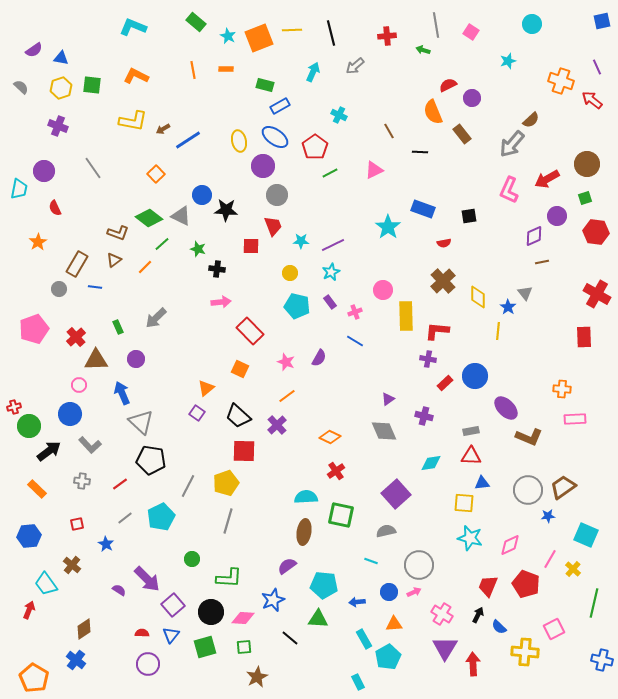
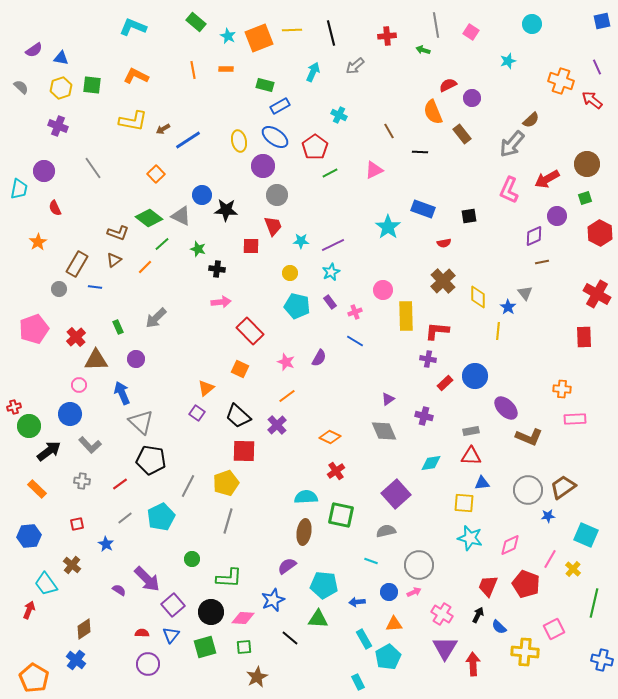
red hexagon at (596, 232): moved 4 px right, 1 px down; rotated 20 degrees clockwise
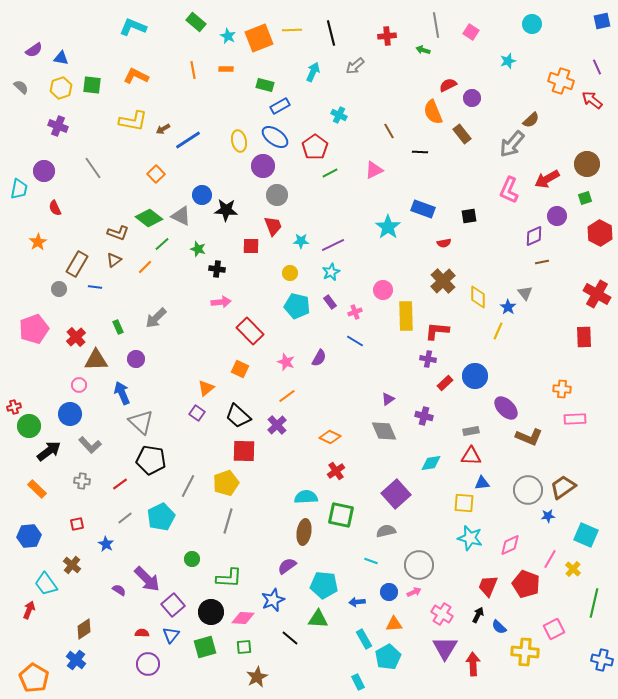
yellow line at (498, 331): rotated 18 degrees clockwise
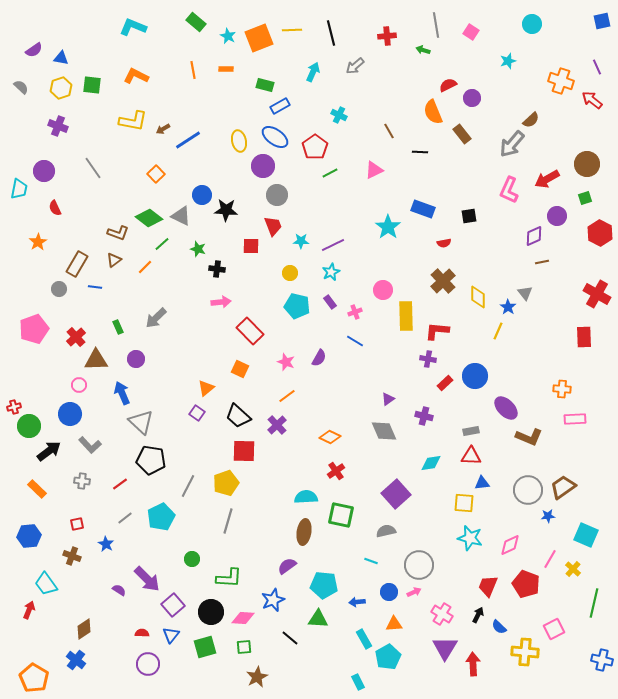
brown cross at (72, 565): moved 9 px up; rotated 18 degrees counterclockwise
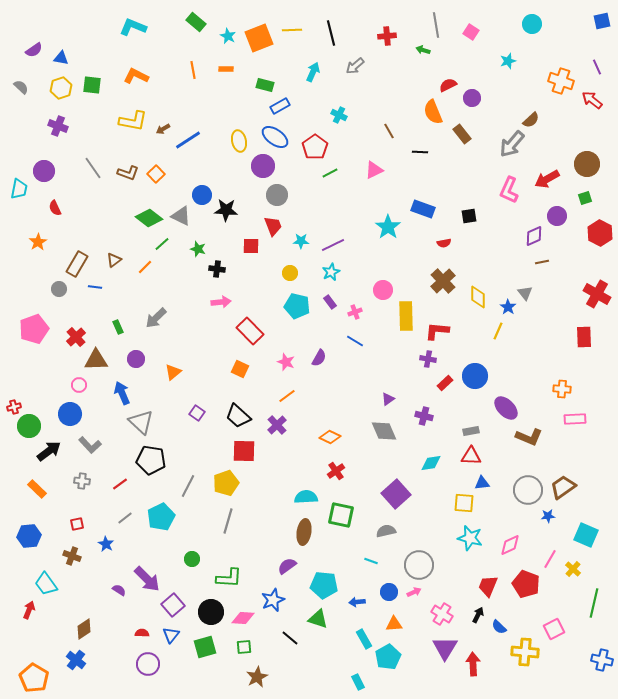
brown L-shape at (118, 233): moved 10 px right, 60 px up
orange triangle at (206, 388): moved 33 px left, 16 px up
green triangle at (318, 619): rotated 15 degrees clockwise
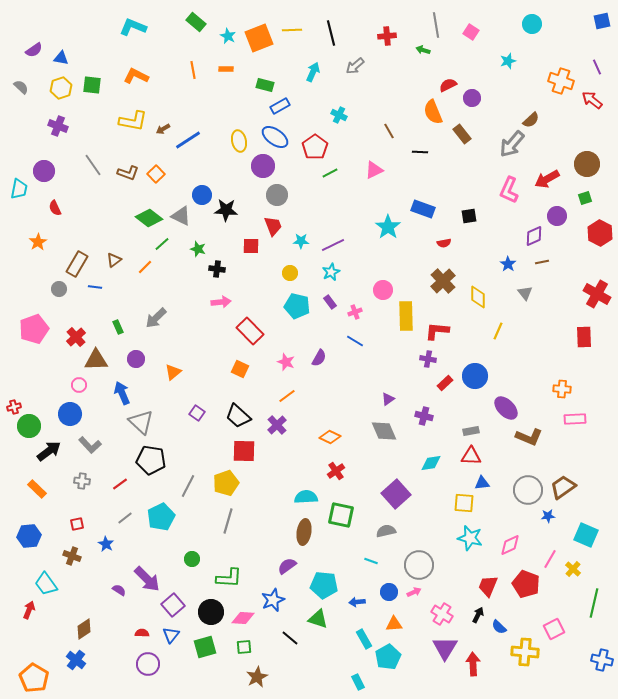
gray line at (93, 168): moved 3 px up
blue star at (508, 307): moved 43 px up
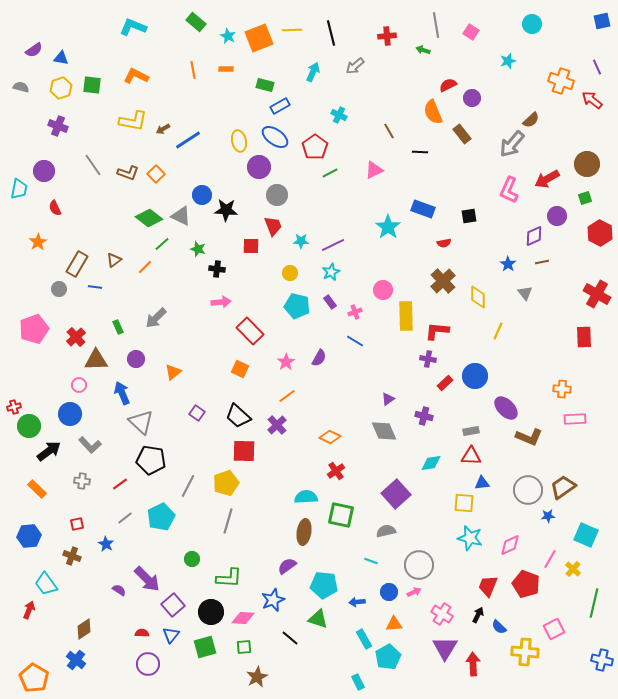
gray semicircle at (21, 87): rotated 28 degrees counterclockwise
purple circle at (263, 166): moved 4 px left, 1 px down
pink star at (286, 362): rotated 18 degrees clockwise
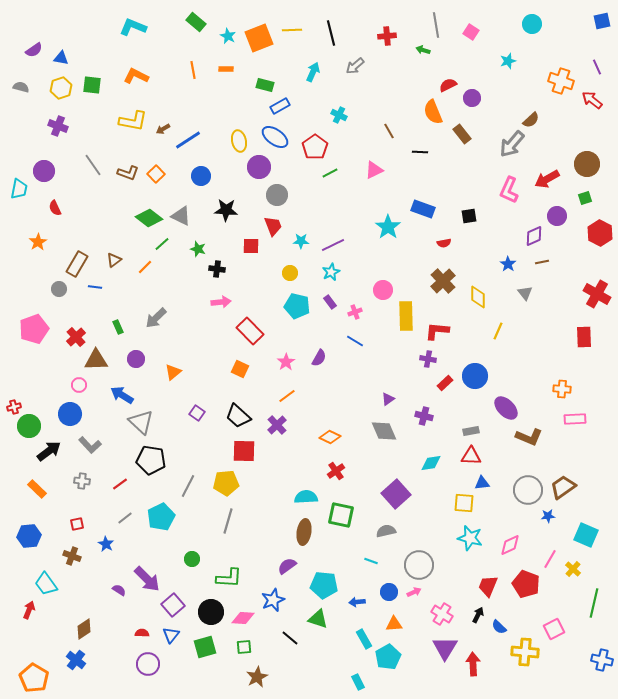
blue circle at (202, 195): moved 1 px left, 19 px up
blue arrow at (122, 393): moved 2 px down; rotated 35 degrees counterclockwise
yellow pentagon at (226, 483): rotated 15 degrees clockwise
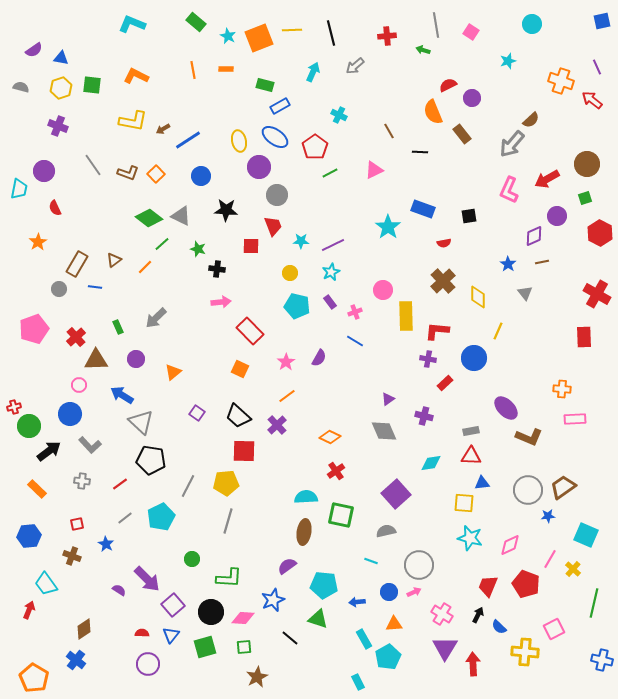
cyan L-shape at (133, 27): moved 1 px left, 3 px up
blue circle at (475, 376): moved 1 px left, 18 px up
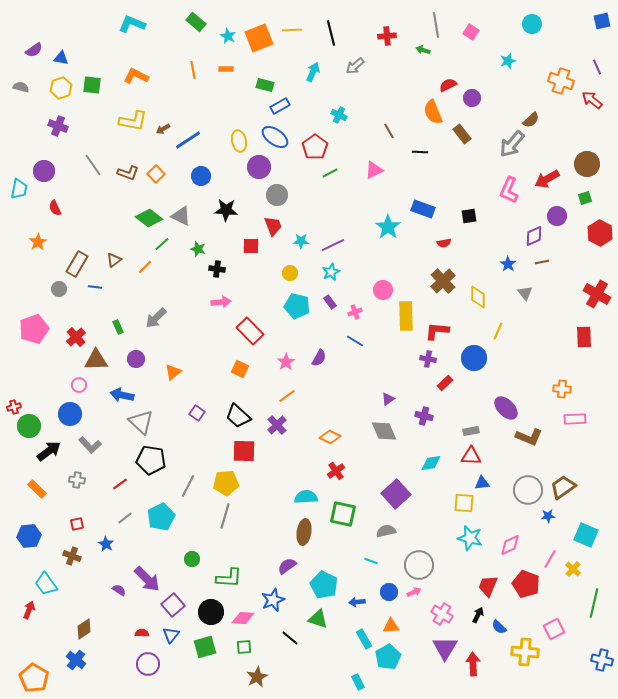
blue arrow at (122, 395): rotated 20 degrees counterclockwise
gray cross at (82, 481): moved 5 px left, 1 px up
green square at (341, 515): moved 2 px right, 1 px up
gray line at (228, 521): moved 3 px left, 5 px up
cyan pentagon at (324, 585): rotated 20 degrees clockwise
orange triangle at (394, 624): moved 3 px left, 2 px down
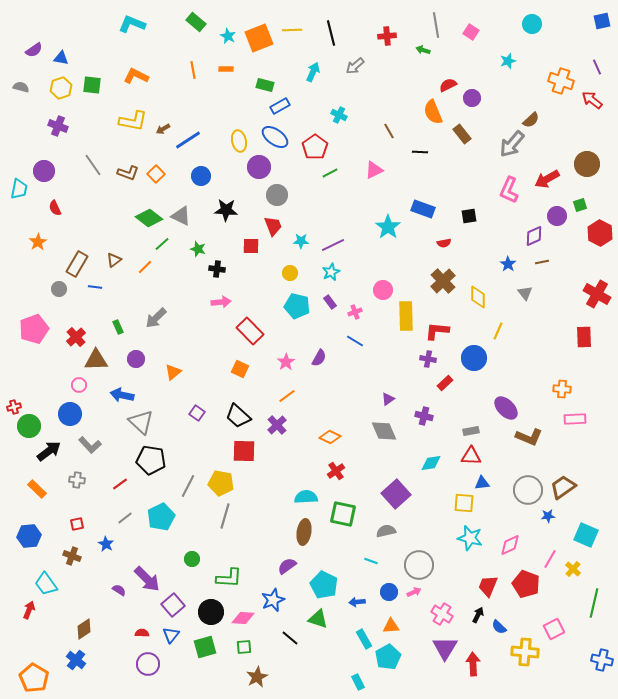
green square at (585, 198): moved 5 px left, 7 px down
yellow pentagon at (226, 483): moved 5 px left; rotated 15 degrees clockwise
